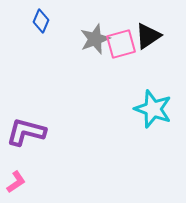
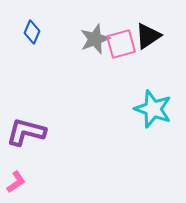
blue diamond: moved 9 px left, 11 px down
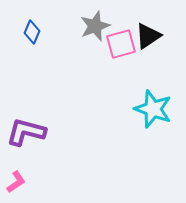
gray star: moved 13 px up
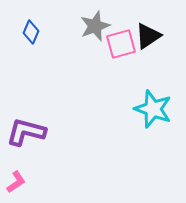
blue diamond: moved 1 px left
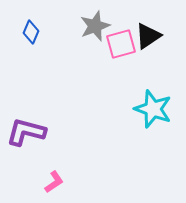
pink L-shape: moved 38 px right
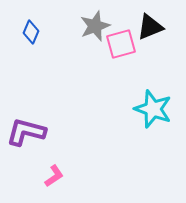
black triangle: moved 2 px right, 9 px up; rotated 12 degrees clockwise
pink L-shape: moved 6 px up
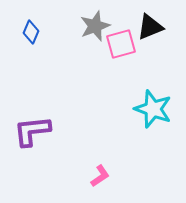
purple L-shape: moved 6 px right, 1 px up; rotated 21 degrees counterclockwise
pink L-shape: moved 46 px right
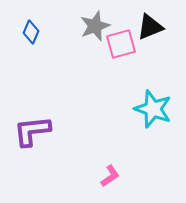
pink L-shape: moved 10 px right
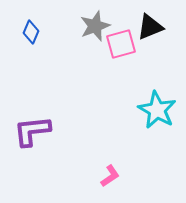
cyan star: moved 4 px right, 1 px down; rotated 9 degrees clockwise
